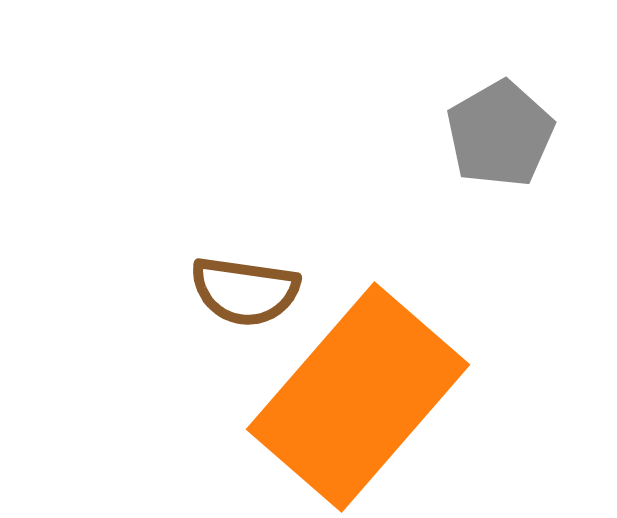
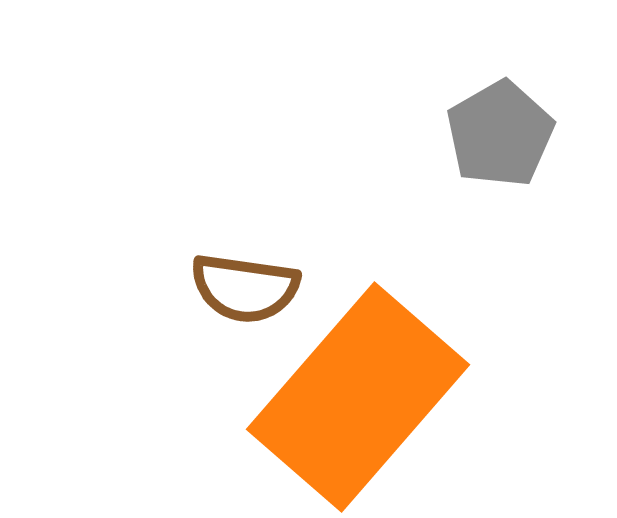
brown semicircle: moved 3 px up
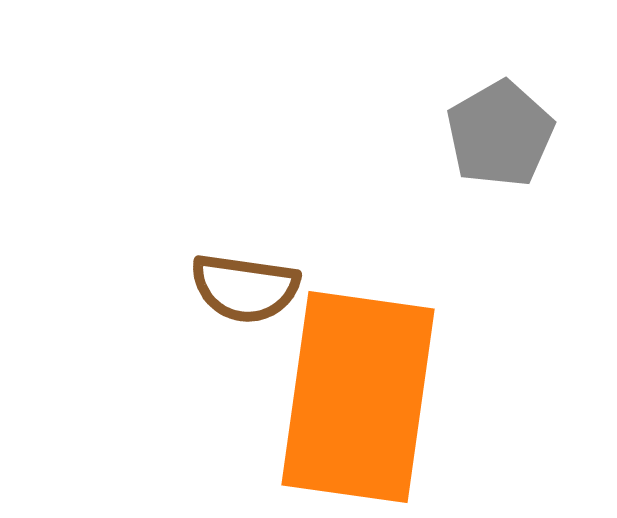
orange rectangle: rotated 33 degrees counterclockwise
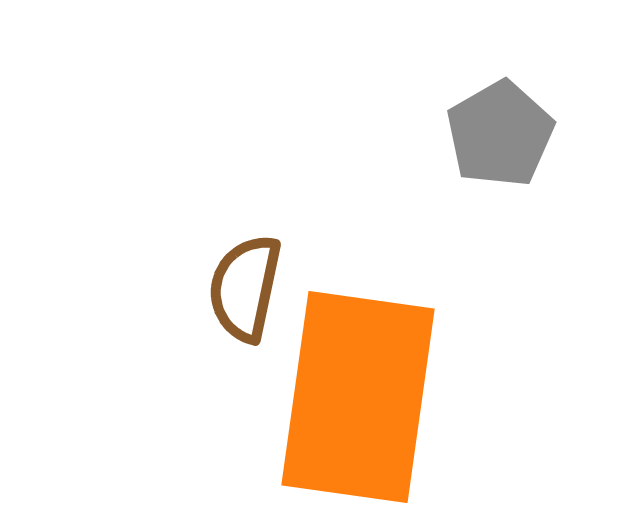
brown semicircle: rotated 94 degrees clockwise
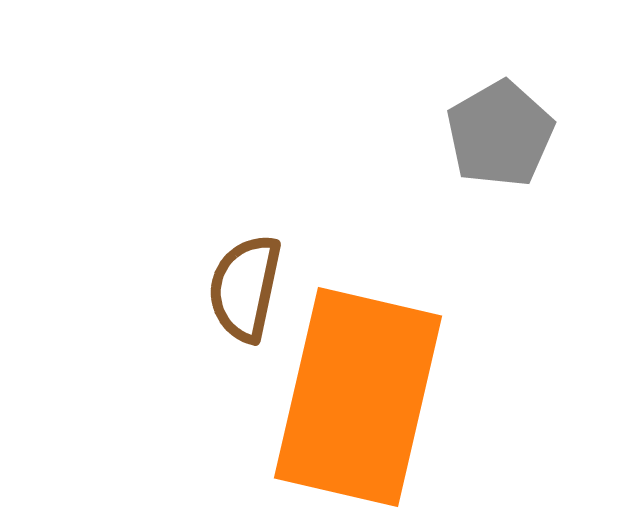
orange rectangle: rotated 5 degrees clockwise
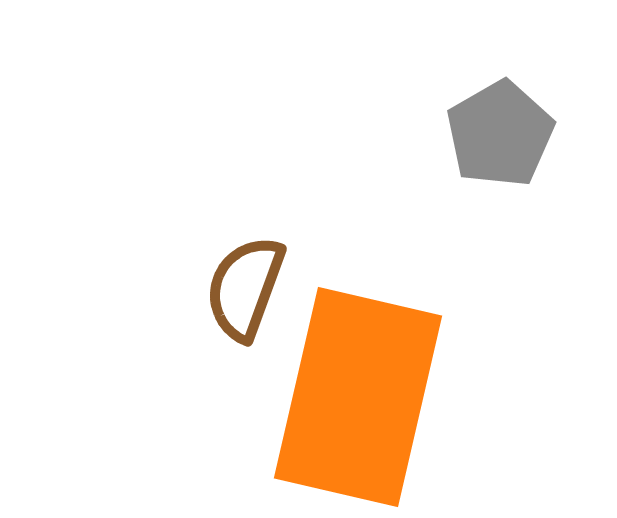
brown semicircle: rotated 8 degrees clockwise
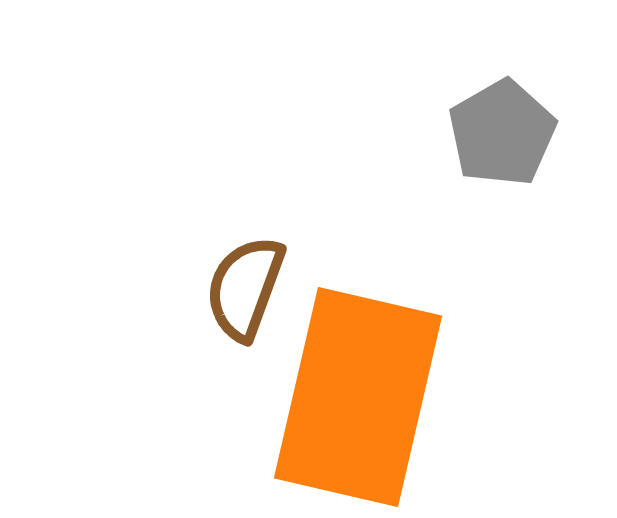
gray pentagon: moved 2 px right, 1 px up
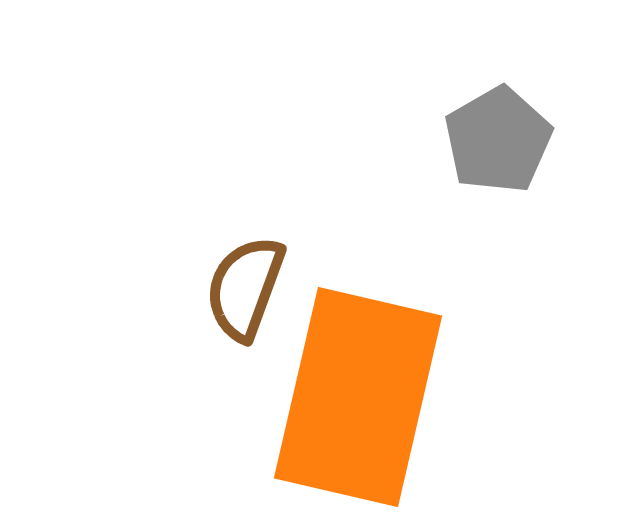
gray pentagon: moved 4 px left, 7 px down
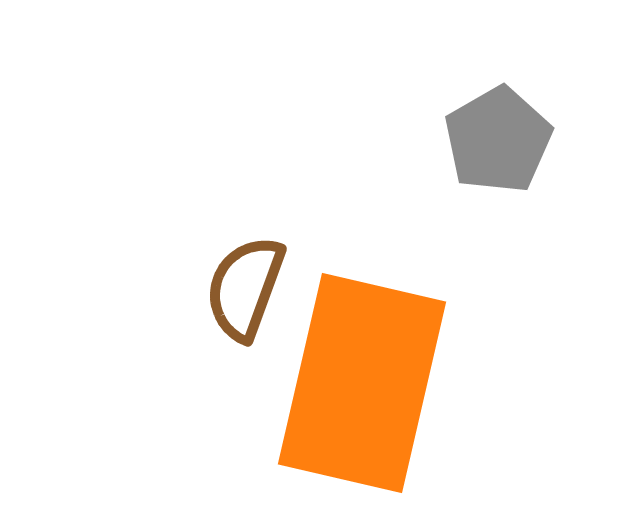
orange rectangle: moved 4 px right, 14 px up
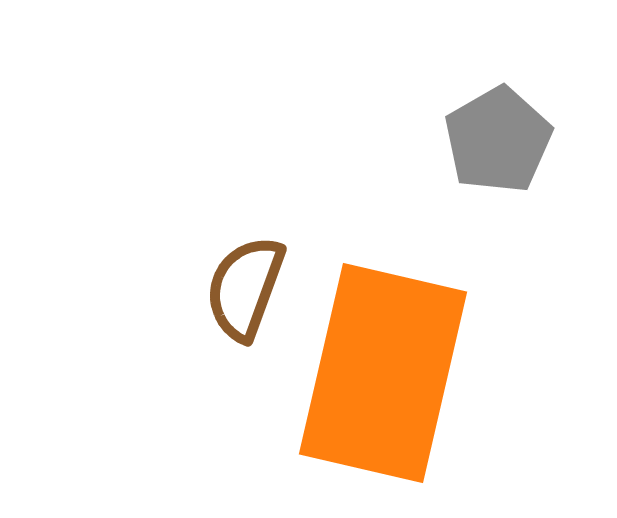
orange rectangle: moved 21 px right, 10 px up
